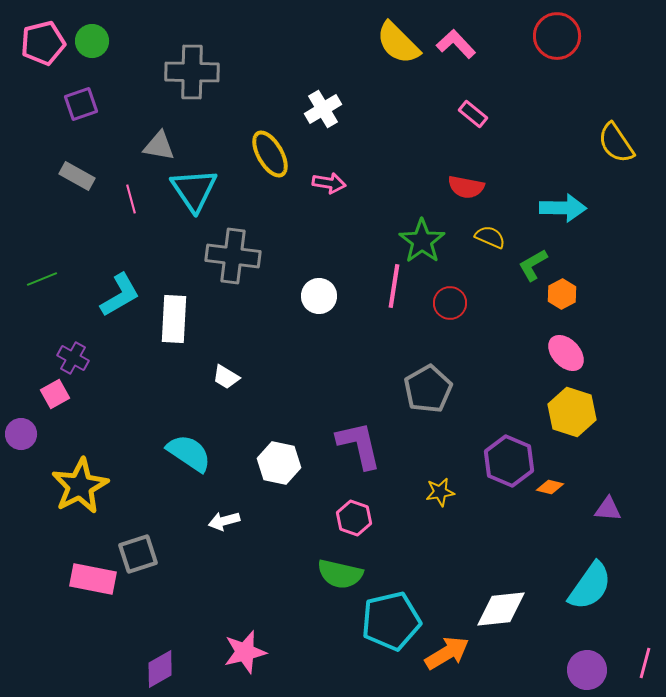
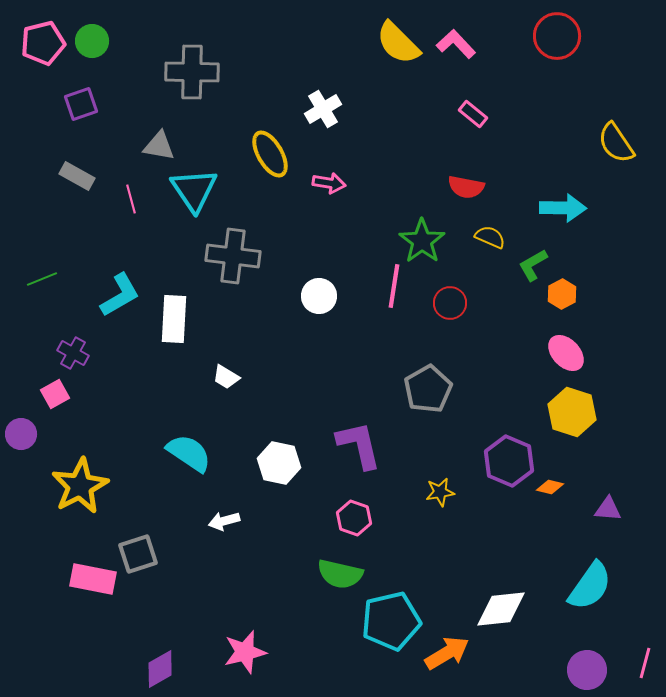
purple cross at (73, 358): moved 5 px up
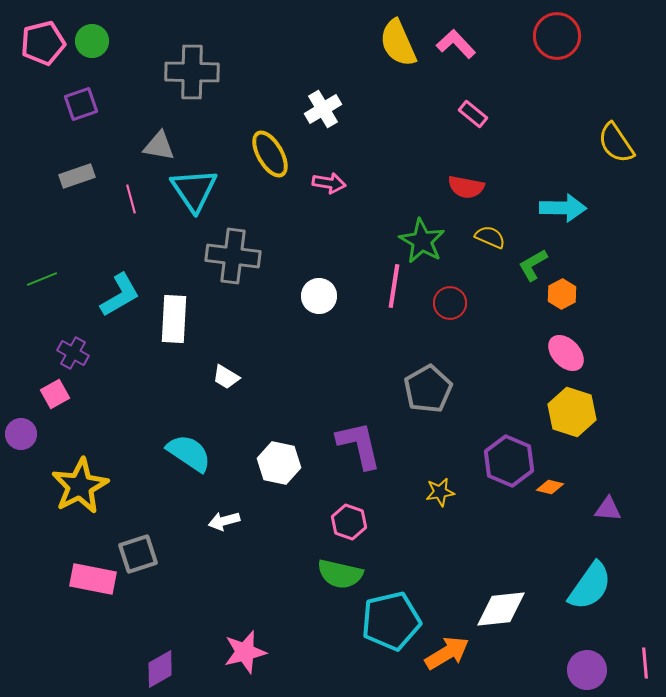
yellow semicircle at (398, 43): rotated 21 degrees clockwise
gray rectangle at (77, 176): rotated 48 degrees counterclockwise
green star at (422, 241): rotated 6 degrees counterclockwise
pink hexagon at (354, 518): moved 5 px left, 4 px down
pink line at (645, 663): rotated 20 degrees counterclockwise
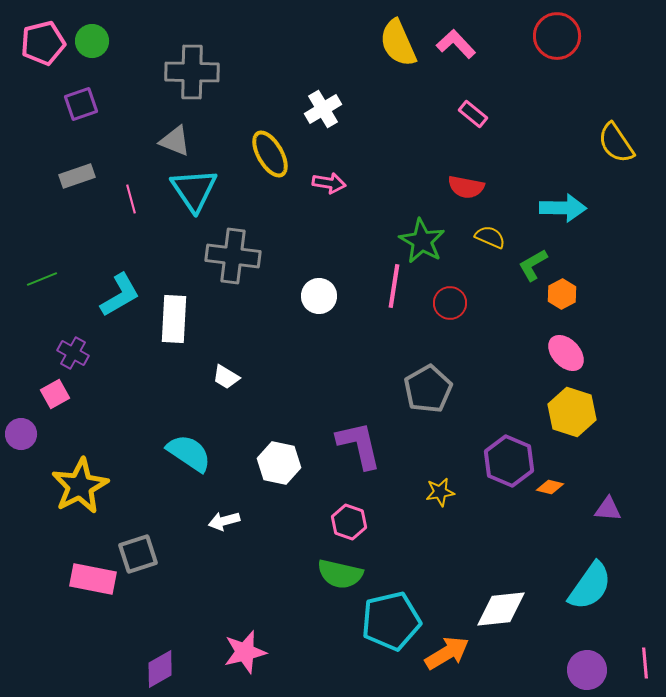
gray triangle at (159, 146): moved 16 px right, 5 px up; rotated 12 degrees clockwise
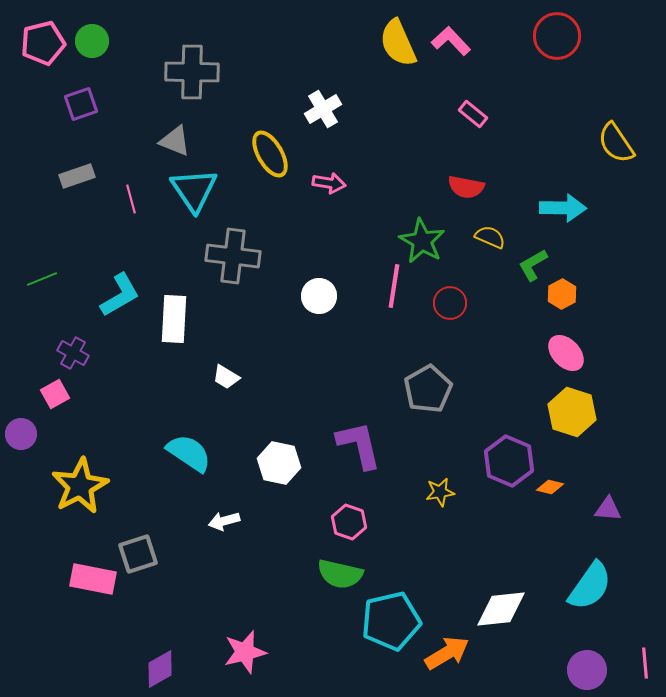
pink L-shape at (456, 44): moved 5 px left, 3 px up
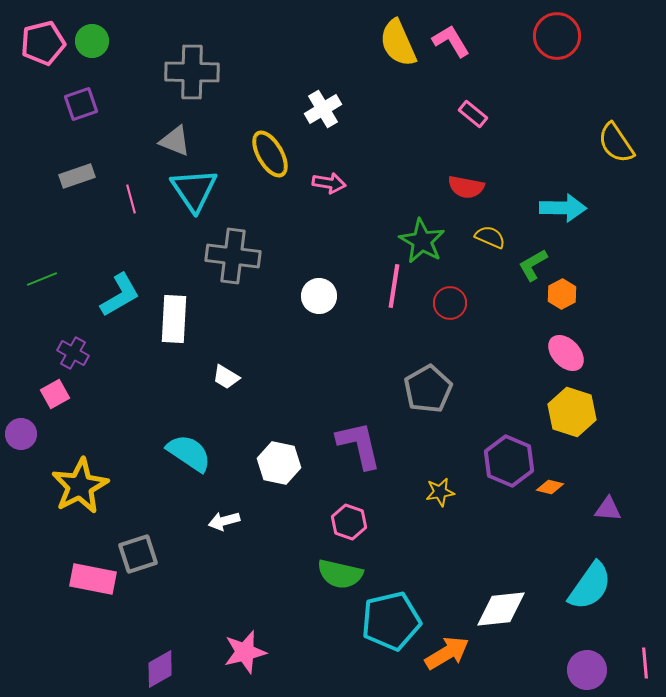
pink L-shape at (451, 41): rotated 12 degrees clockwise
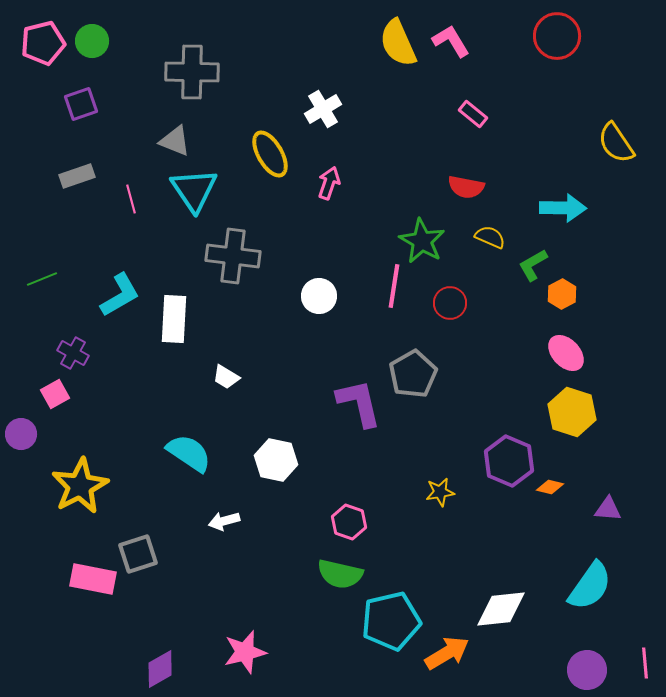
pink arrow at (329, 183): rotated 80 degrees counterclockwise
gray pentagon at (428, 389): moved 15 px left, 15 px up
purple L-shape at (359, 445): moved 42 px up
white hexagon at (279, 463): moved 3 px left, 3 px up
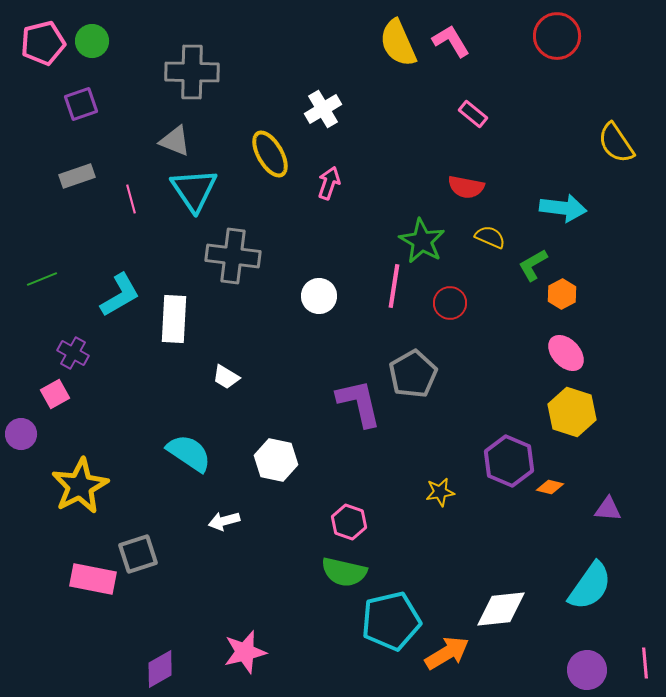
cyan arrow at (563, 208): rotated 6 degrees clockwise
green semicircle at (340, 574): moved 4 px right, 2 px up
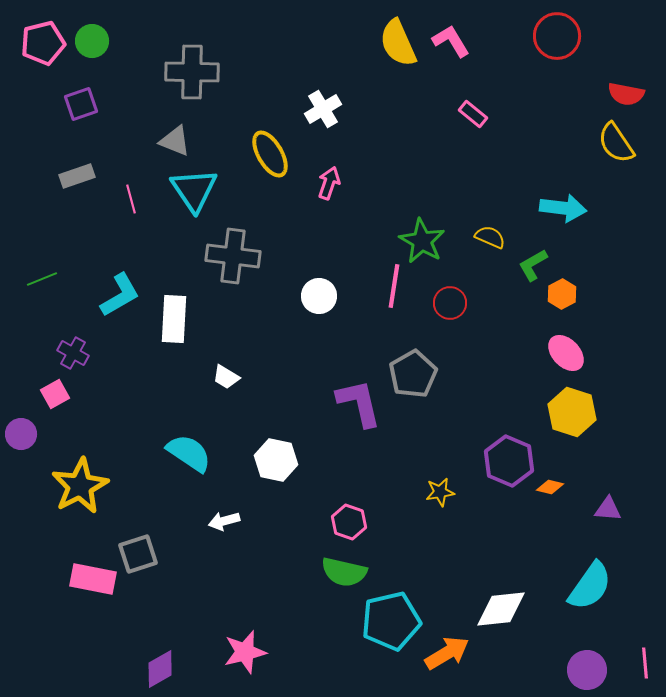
red semicircle at (466, 187): moved 160 px right, 93 px up
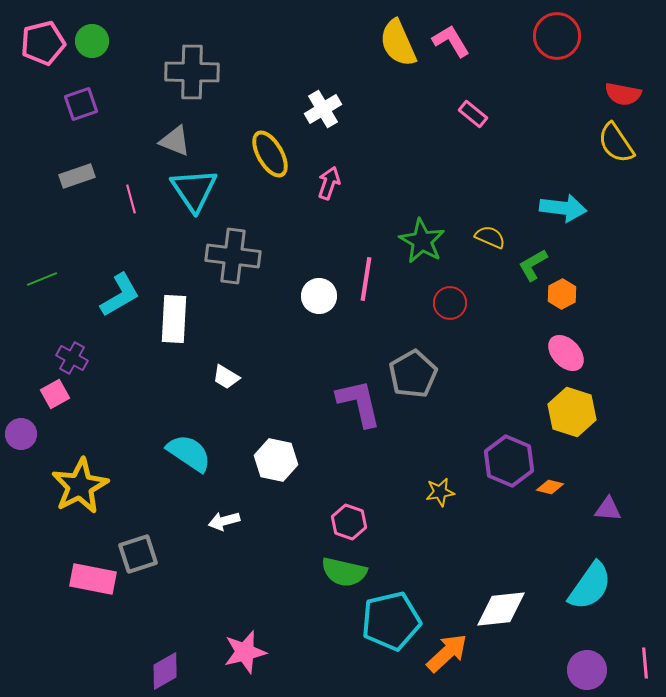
red semicircle at (626, 94): moved 3 px left
pink line at (394, 286): moved 28 px left, 7 px up
purple cross at (73, 353): moved 1 px left, 5 px down
orange arrow at (447, 653): rotated 12 degrees counterclockwise
purple diamond at (160, 669): moved 5 px right, 2 px down
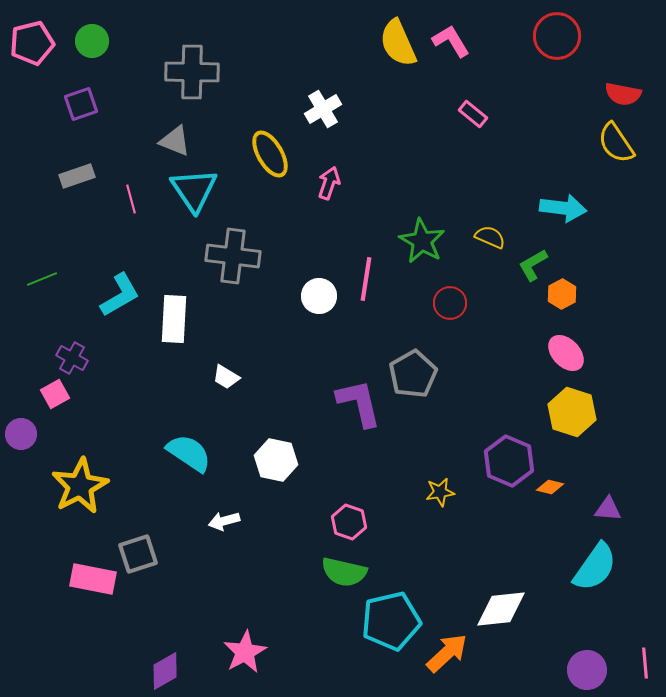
pink pentagon at (43, 43): moved 11 px left
cyan semicircle at (590, 586): moved 5 px right, 19 px up
pink star at (245, 652): rotated 15 degrees counterclockwise
